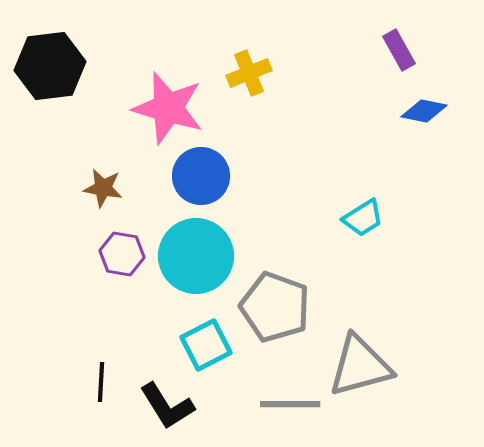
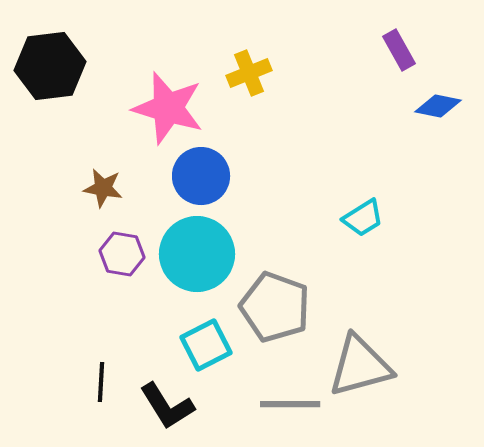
blue diamond: moved 14 px right, 5 px up
cyan circle: moved 1 px right, 2 px up
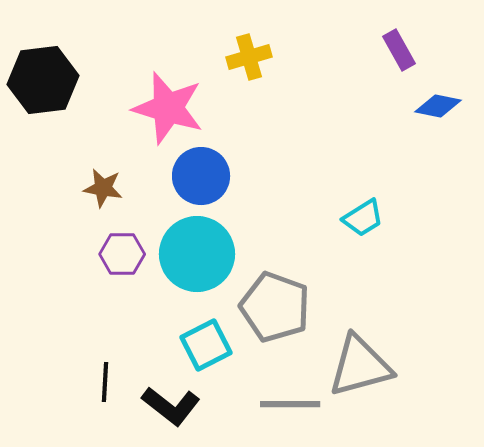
black hexagon: moved 7 px left, 14 px down
yellow cross: moved 16 px up; rotated 6 degrees clockwise
purple hexagon: rotated 9 degrees counterclockwise
black line: moved 4 px right
black L-shape: moved 4 px right; rotated 20 degrees counterclockwise
